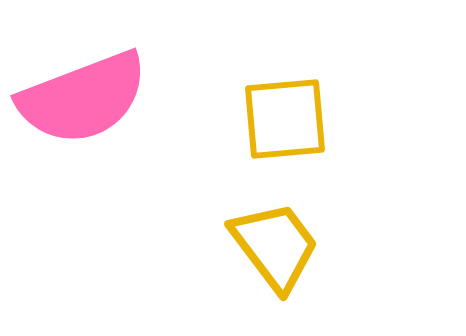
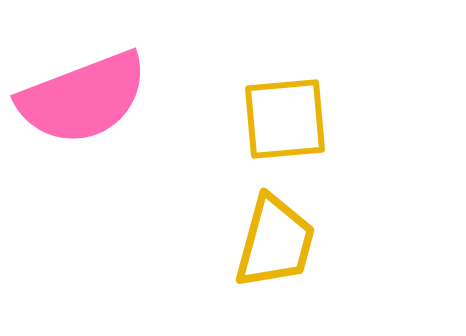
yellow trapezoid: moved 4 px up; rotated 52 degrees clockwise
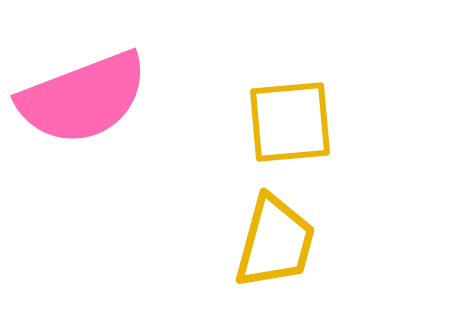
yellow square: moved 5 px right, 3 px down
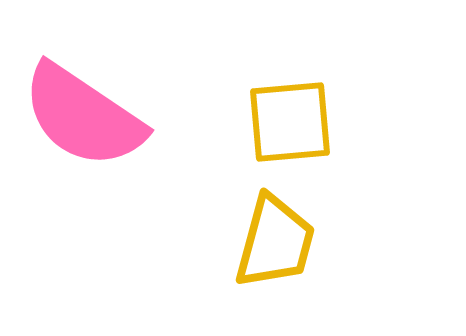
pink semicircle: moved 18 px down; rotated 55 degrees clockwise
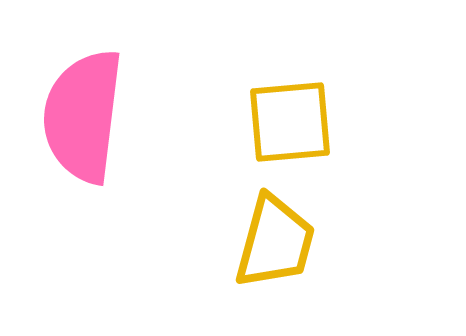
pink semicircle: rotated 63 degrees clockwise
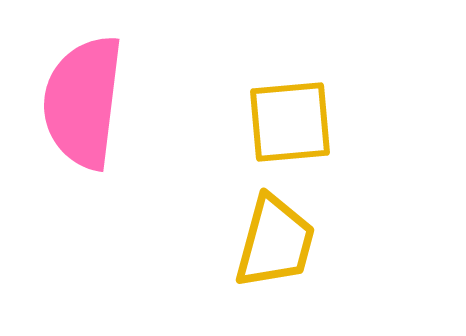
pink semicircle: moved 14 px up
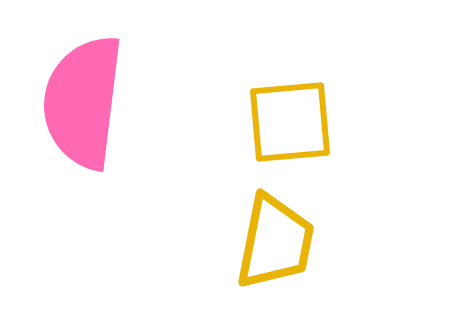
yellow trapezoid: rotated 4 degrees counterclockwise
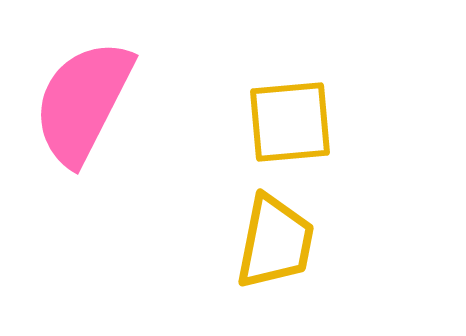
pink semicircle: rotated 20 degrees clockwise
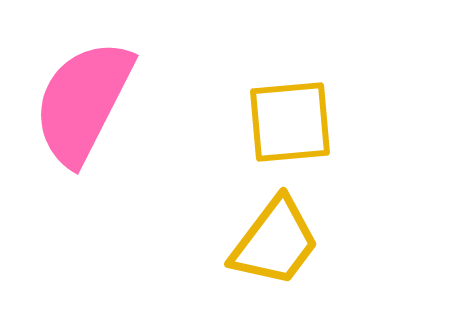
yellow trapezoid: rotated 26 degrees clockwise
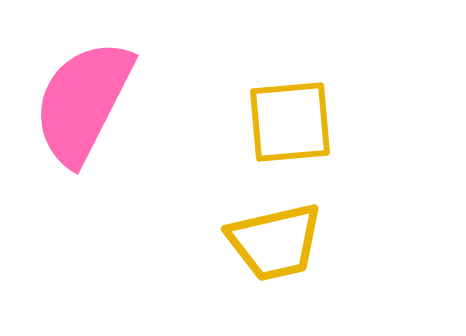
yellow trapezoid: rotated 40 degrees clockwise
